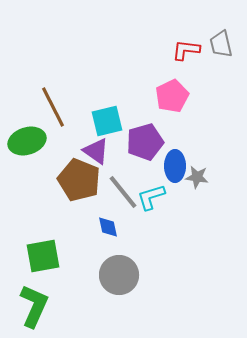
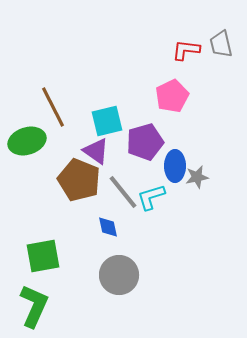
gray star: rotated 20 degrees counterclockwise
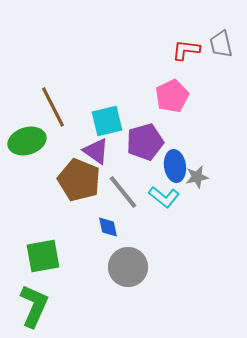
blue ellipse: rotated 8 degrees counterclockwise
cyan L-shape: moved 13 px right; rotated 124 degrees counterclockwise
gray circle: moved 9 px right, 8 px up
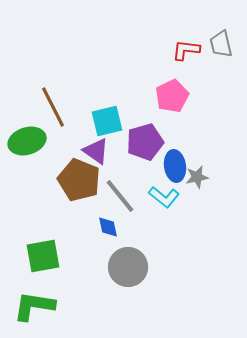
gray line: moved 3 px left, 4 px down
green L-shape: rotated 105 degrees counterclockwise
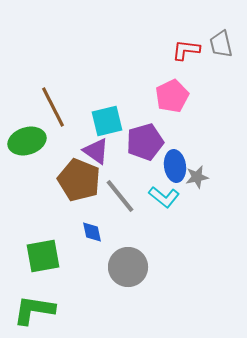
blue diamond: moved 16 px left, 5 px down
green L-shape: moved 4 px down
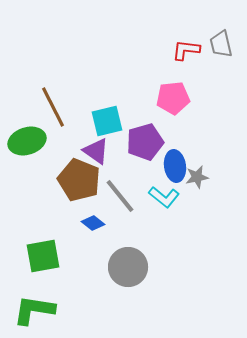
pink pentagon: moved 1 px right, 2 px down; rotated 20 degrees clockwise
blue diamond: moved 1 px right, 9 px up; rotated 40 degrees counterclockwise
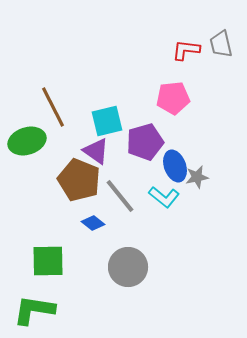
blue ellipse: rotated 12 degrees counterclockwise
green square: moved 5 px right, 5 px down; rotated 9 degrees clockwise
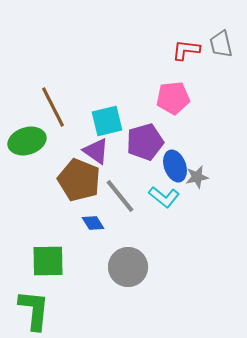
blue diamond: rotated 20 degrees clockwise
green L-shape: rotated 87 degrees clockwise
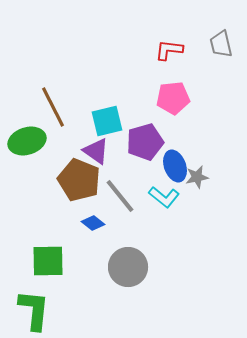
red L-shape: moved 17 px left
blue diamond: rotated 20 degrees counterclockwise
